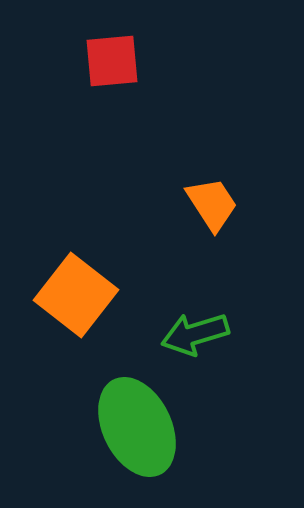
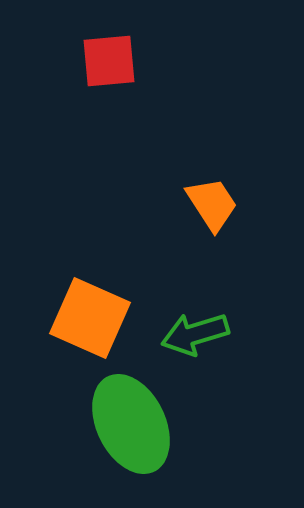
red square: moved 3 px left
orange square: moved 14 px right, 23 px down; rotated 14 degrees counterclockwise
green ellipse: moved 6 px left, 3 px up
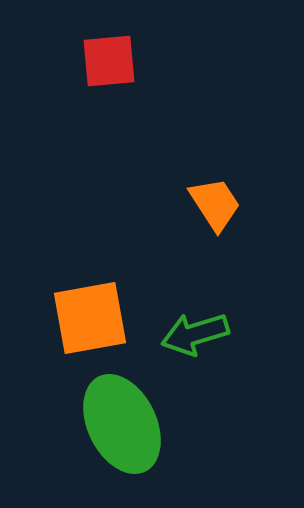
orange trapezoid: moved 3 px right
orange square: rotated 34 degrees counterclockwise
green ellipse: moved 9 px left
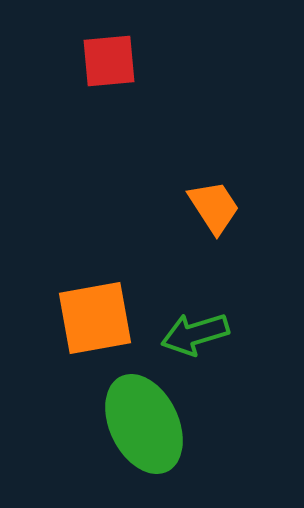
orange trapezoid: moved 1 px left, 3 px down
orange square: moved 5 px right
green ellipse: moved 22 px right
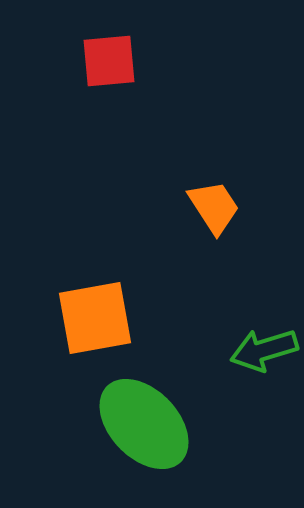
green arrow: moved 69 px right, 16 px down
green ellipse: rotated 18 degrees counterclockwise
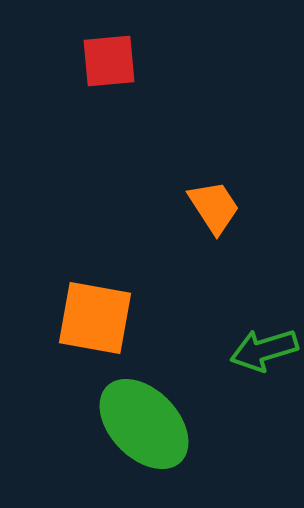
orange square: rotated 20 degrees clockwise
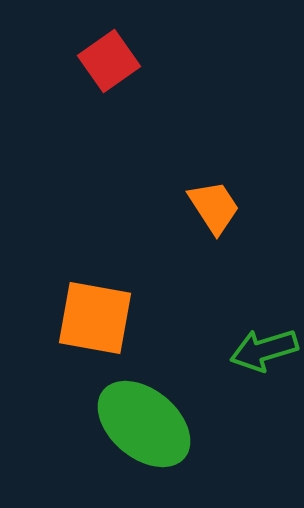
red square: rotated 30 degrees counterclockwise
green ellipse: rotated 6 degrees counterclockwise
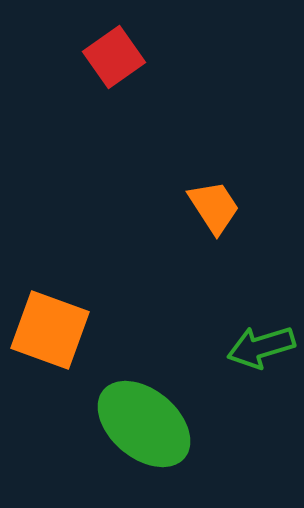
red square: moved 5 px right, 4 px up
orange square: moved 45 px left, 12 px down; rotated 10 degrees clockwise
green arrow: moved 3 px left, 3 px up
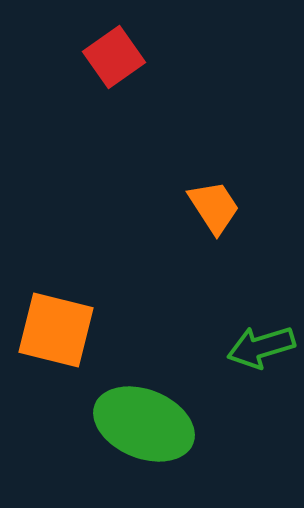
orange square: moved 6 px right; rotated 6 degrees counterclockwise
green ellipse: rotated 18 degrees counterclockwise
